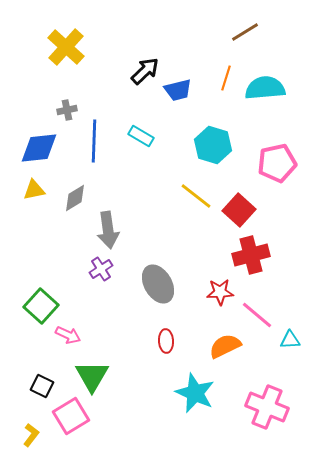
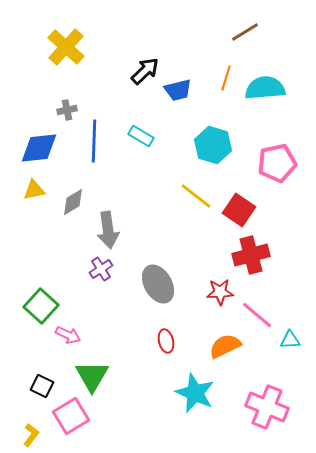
gray diamond: moved 2 px left, 4 px down
red square: rotated 8 degrees counterclockwise
red ellipse: rotated 10 degrees counterclockwise
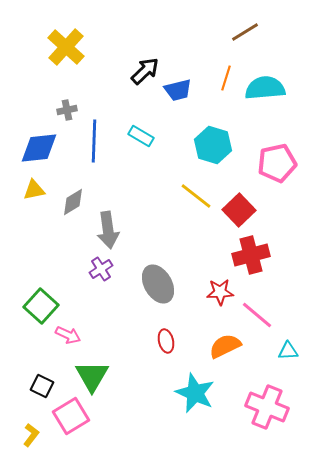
red square: rotated 12 degrees clockwise
cyan triangle: moved 2 px left, 11 px down
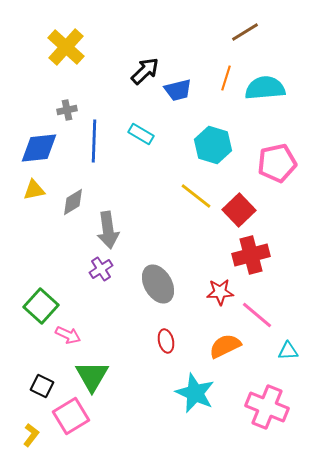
cyan rectangle: moved 2 px up
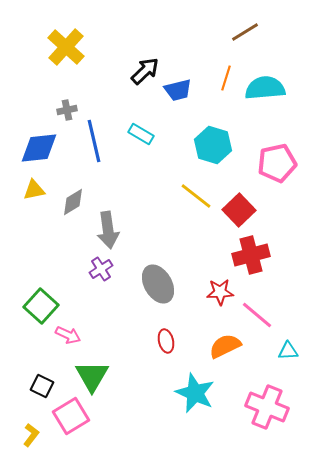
blue line: rotated 15 degrees counterclockwise
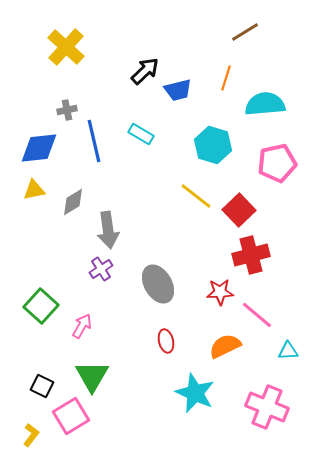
cyan semicircle: moved 16 px down
pink arrow: moved 14 px right, 9 px up; rotated 85 degrees counterclockwise
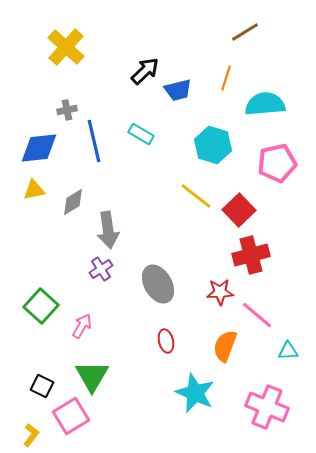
orange semicircle: rotated 44 degrees counterclockwise
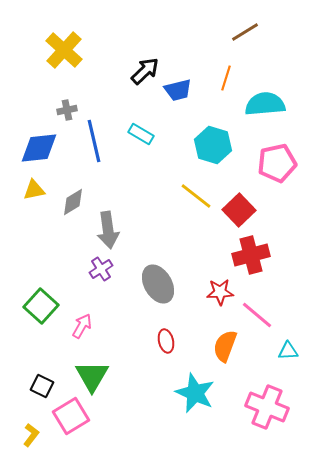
yellow cross: moved 2 px left, 3 px down
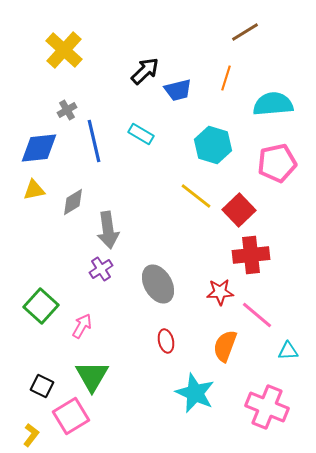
cyan semicircle: moved 8 px right
gray cross: rotated 18 degrees counterclockwise
red cross: rotated 9 degrees clockwise
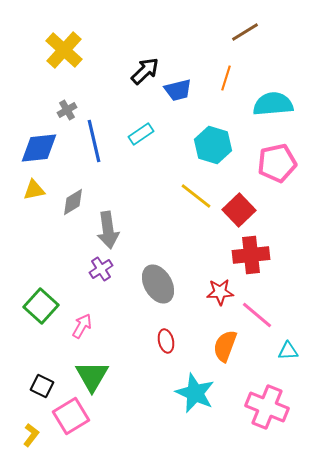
cyan rectangle: rotated 65 degrees counterclockwise
